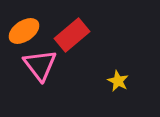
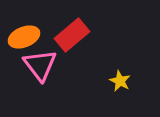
orange ellipse: moved 6 px down; rotated 12 degrees clockwise
yellow star: moved 2 px right
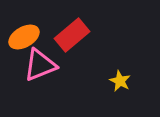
orange ellipse: rotated 8 degrees counterclockwise
pink triangle: rotated 45 degrees clockwise
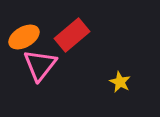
pink triangle: rotated 30 degrees counterclockwise
yellow star: moved 1 px down
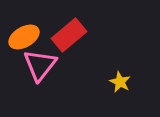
red rectangle: moved 3 px left
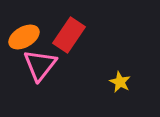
red rectangle: rotated 16 degrees counterclockwise
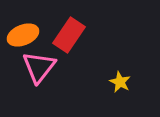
orange ellipse: moved 1 px left, 2 px up; rotated 8 degrees clockwise
pink triangle: moved 1 px left, 2 px down
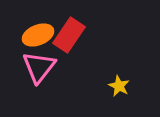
orange ellipse: moved 15 px right
yellow star: moved 1 px left, 4 px down
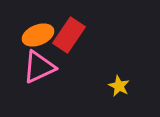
pink triangle: rotated 27 degrees clockwise
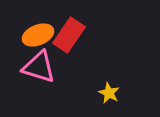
pink triangle: rotated 42 degrees clockwise
yellow star: moved 10 px left, 7 px down
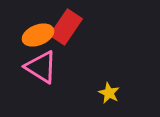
red rectangle: moved 3 px left, 8 px up
pink triangle: moved 2 px right; rotated 15 degrees clockwise
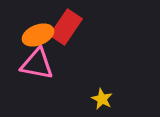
pink triangle: moved 4 px left, 3 px up; rotated 21 degrees counterclockwise
yellow star: moved 7 px left, 6 px down
